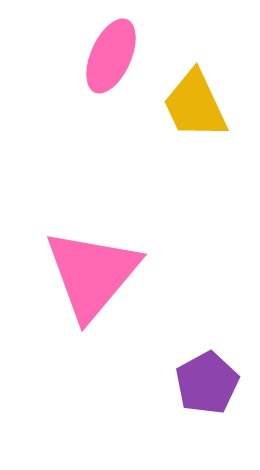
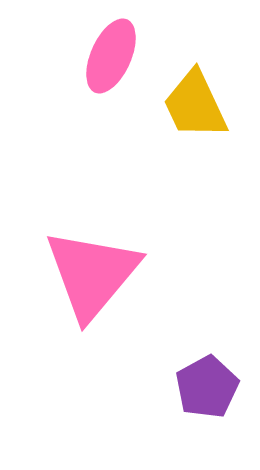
purple pentagon: moved 4 px down
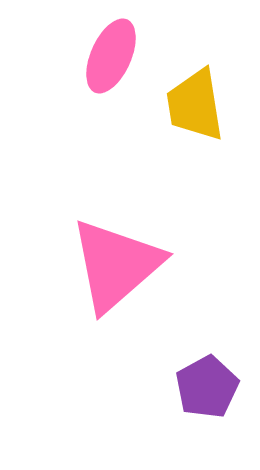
yellow trapezoid: rotated 16 degrees clockwise
pink triangle: moved 24 px right, 9 px up; rotated 9 degrees clockwise
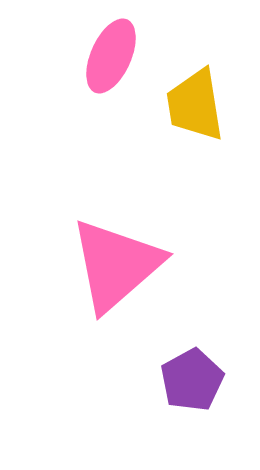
purple pentagon: moved 15 px left, 7 px up
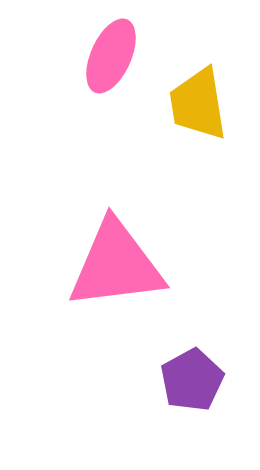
yellow trapezoid: moved 3 px right, 1 px up
pink triangle: rotated 34 degrees clockwise
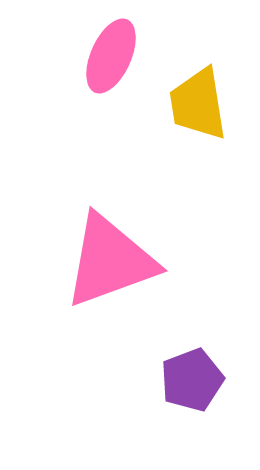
pink triangle: moved 6 px left, 4 px up; rotated 13 degrees counterclockwise
purple pentagon: rotated 8 degrees clockwise
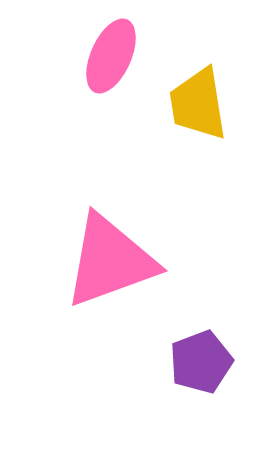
purple pentagon: moved 9 px right, 18 px up
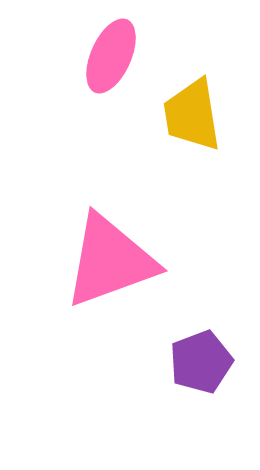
yellow trapezoid: moved 6 px left, 11 px down
